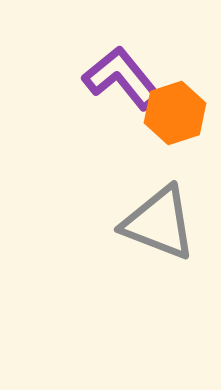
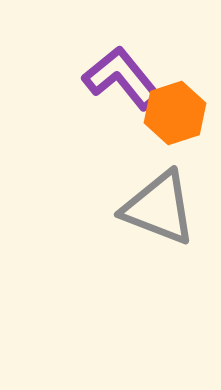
gray triangle: moved 15 px up
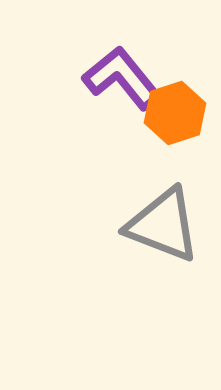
gray triangle: moved 4 px right, 17 px down
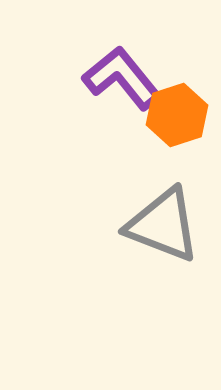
orange hexagon: moved 2 px right, 2 px down
